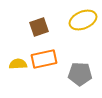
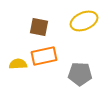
yellow ellipse: moved 1 px right, 1 px down
brown square: rotated 30 degrees clockwise
orange rectangle: moved 3 px up
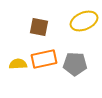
orange rectangle: moved 3 px down
gray pentagon: moved 5 px left, 10 px up
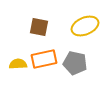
yellow ellipse: moved 1 px right, 5 px down
gray pentagon: moved 1 px up; rotated 10 degrees clockwise
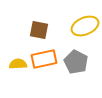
brown square: moved 3 px down
gray pentagon: moved 1 px right, 1 px up; rotated 15 degrees clockwise
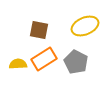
orange rectangle: rotated 20 degrees counterclockwise
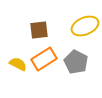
brown square: rotated 18 degrees counterclockwise
yellow semicircle: rotated 30 degrees clockwise
